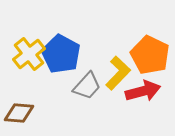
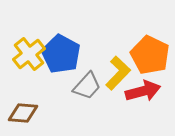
brown diamond: moved 4 px right
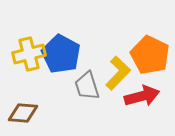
yellow cross: rotated 24 degrees clockwise
gray trapezoid: rotated 120 degrees clockwise
red arrow: moved 1 px left, 5 px down
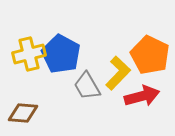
gray trapezoid: rotated 12 degrees counterclockwise
